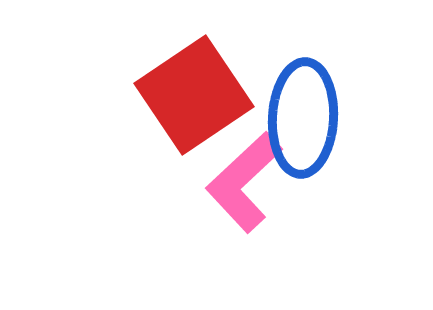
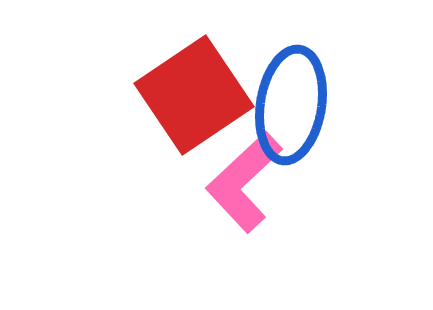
blue ellipse: moved 12 px left, 13 px up; rotated 6 degrees clockwise
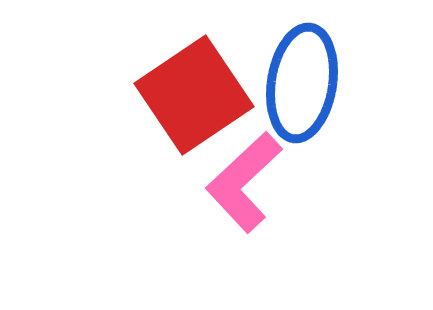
blue ellipse: moved 11 px right, 22 px up
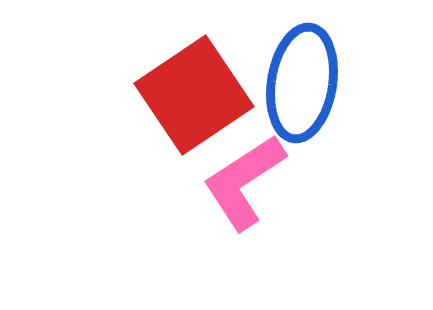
pink L-shape: rotated 10 degrees clockwise
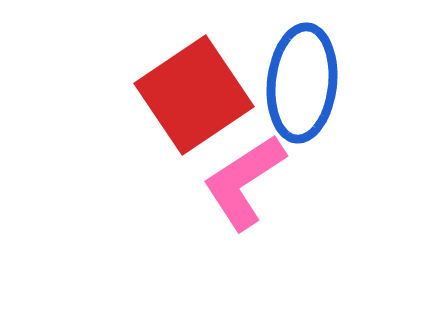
blue ellipse: rotated 3 degrees counterclockwise
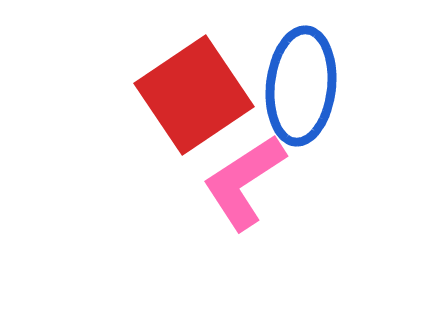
blue ellipse: moved 1 px left, 3 px down
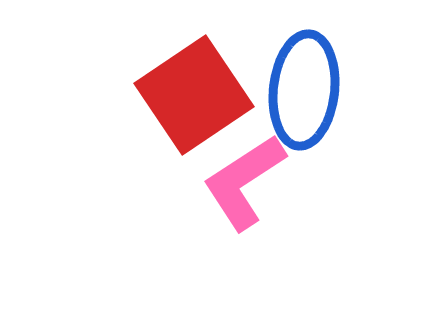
blue ellipse: moved 3 px right, 4 px down
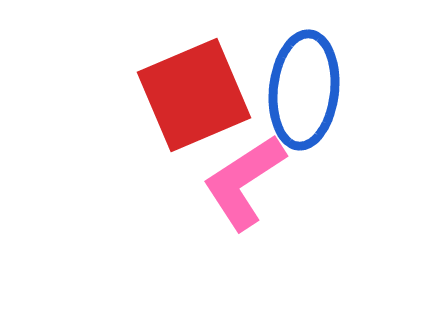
red square: rotated 11 degrees clockwise
